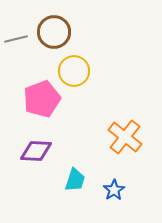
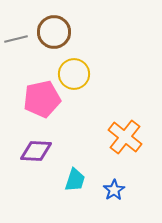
yellow circle: moved 3 px down
pink pentagon: rotated 9 degrees clockwise
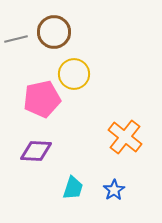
cyan trapezoid: moved 2 px left, 8 px down
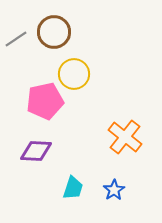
gray line: rotated 20 degrees counterclockwise
pink pentagon: moved 3 px right, 2 px down
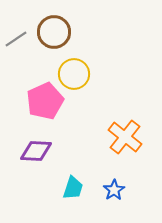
pink pentagon: rotated 12 degrees counterclockwise
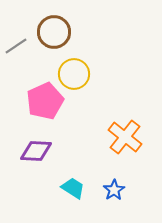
gray line: moved 7 px down
cyan trapezoid: rotated 75 degrees counterclockwise
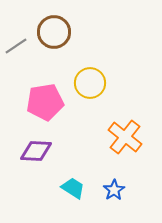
yellow circle: moved 16 px right, 9 px down
pink pentagon: moved 1 px down; rotated 15 degrees clockwise
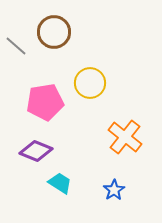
gray line: rotated 75 degrees clockwise
purple diamond: rotated 20 degrees clockwise
cyan trapezoid: moved 13 px left, 5 px up
